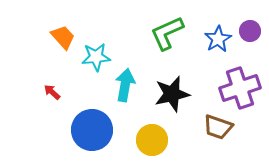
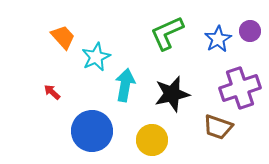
cyan star: rotated 20 degrees counterclockwise
blue circle: moved 1 px down
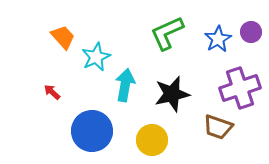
purple circle: moved 1 px right, 1 px down
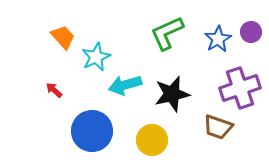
cyan arrow: rotated 116 degrees counterclockwise
red arrow: moved 2 px right, 2 px up
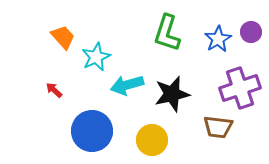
green L-shape: rotated 48 degrees counterclockwise
cyan arrow: moved 2 px right
brown trapezoid: rotated 12 degrees counterclockwise
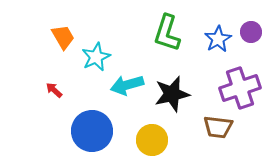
orange trapezoid: rotated 12 degrees clockwise
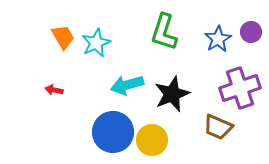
green L-shape: moved 3 px left, 1 px up
cyan star: moved 14 px up
red arrow: rotated 30 degrees counterclockwise
black star: rotated 9 degrees counterclockwise
brown trapezoid: rotated 16 degrees clockwise
blue circle: moved 21 px right, 1 px down
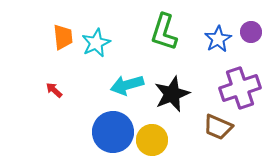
orange trapezoid: rotated 24 degrees clockwise
red arrow: rotated 30 degrees clockwise
